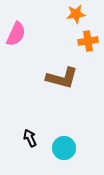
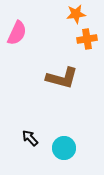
pink semicircle: moved 1 px right, 1 px up
orange cross: moved 1 px left, 2 px up
black arrow: rotated 18 degrees counterclockwise
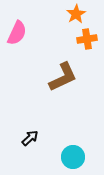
orange star: rotated 24 degrees counterclockwise
brown L-shape: moved 1 px right, 1 px up; rotated 40 degrees counterclockwise
black arrow: rotated 90 degrees clockwise
cyan circle: moved 9 px right, 9 px down
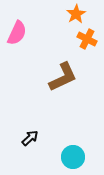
orange cross: rotated 36 degrees clockwise
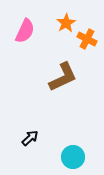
orange star: moved 10 px left, 9 px down
pink semicircle: moved 8 px right, 2 px up
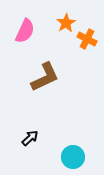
brown L-shape: moved 18 px left
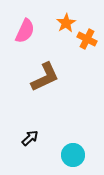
cyan circle: moved 2 px up
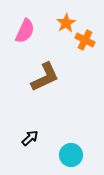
orange cross: moved 2 px left, 1 px down
cyan circle: moved 2 px left
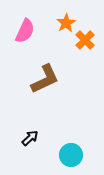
orange cross: rotated 18 degrees clockwise
brown L-shape: moved 2 px down
